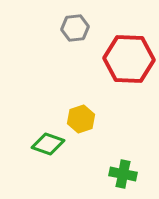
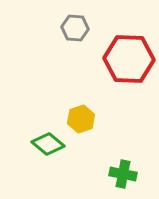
gray hexagon: rotated 12 degrees clockwise
green diamond: rotated 20 degrees clockwise
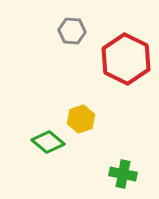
gray hexagon: moved 3 px left, 3 px down
red hexagon: moved 3 px left; rotated 24 degrees clockwise
green diamond: moved 2 px up
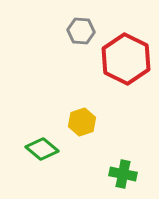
gray hexagon: moved 9 px right
yellow hexagon: moved 1 px right, 3 px down
green diamond: moved 6 px left, 7 px down
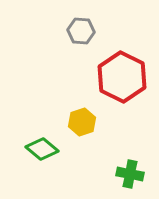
red hexagon: moved 4 px left, 18 px down
green cross: moved 7 px right
